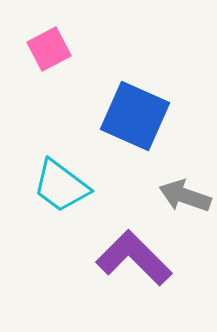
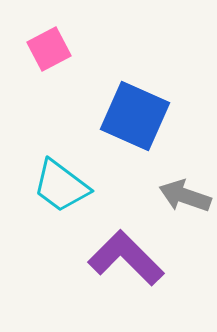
purple L-shape: moved 8 px left
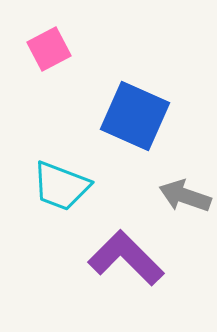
cyan trapezoid: rotated 16 degrees counterclockwise
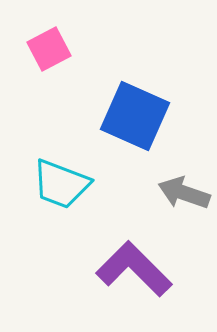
cyan trapezoid: moved 2 px up
gray arrow: moved 1 px left, 3 px up
purple L-shape: moved 8 px right, 11 px down
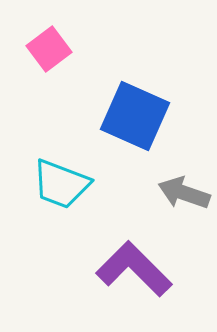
pink square: rotated 9 degrees counterclockwise
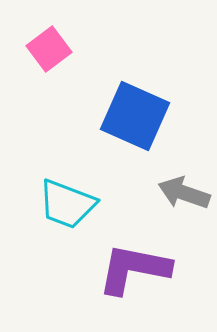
cyan trapezoid: moved 6 px right, 20 px down
purple L-shape: rotated 34 degrees counterclockwise
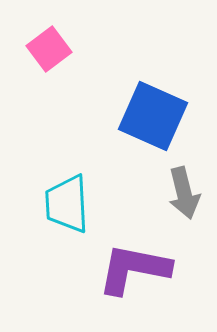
blue square: moved 18 px right
gray arrow: rotated 123 degrees counterclockwise
cyan trapezoid: rotated 66 degrees clockwise
